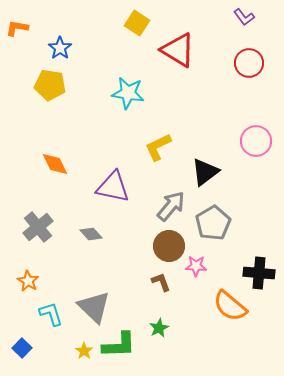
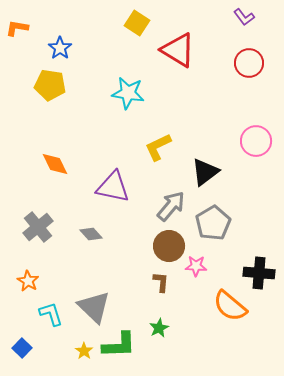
brown L-shape: rotated 25 degrees clockwise
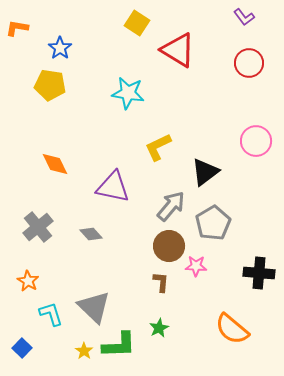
orange semicircle: moved 2 px right, 23 px down
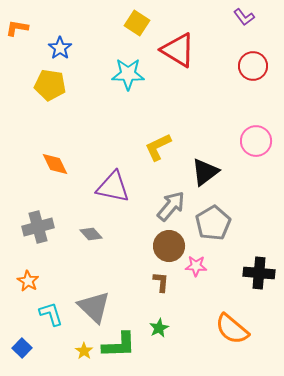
red circle: moved 4 px right, 3 px down
cyan star: moved 19 px up; rotated 8 degrees counterclockwise
gray cross: rotated 24 degrees clockwise
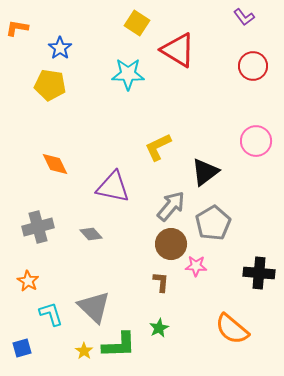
brown circle: moved 2 px right, 2 px up
blue square: rotated 30 degrees clockwise
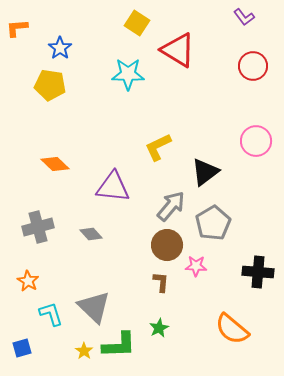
orange L-shape: rotated 15 degrees counterclockwise
orange diamond: rotated 20 degrees counterclockwise
purple triangle: rotated 6 degrees counterclockwise
brown circle: moved 4 px left, 1 px down
black cross: moved 1 px left, 1 px up
